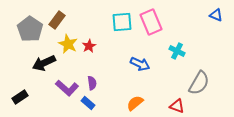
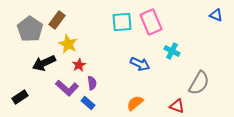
red star: moved 10 px left, 19 px down
cyan cross: moved 5 px left
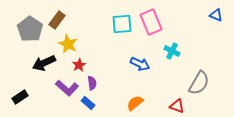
cyan square: moved 2 px down
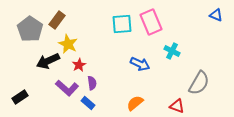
black arrow: moved 4 px right, 2 px up
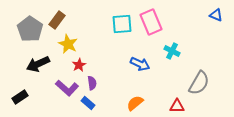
black arrow: moved 10 px left, 3 px down
red triangle: rotated 21 degrees counterclockwise
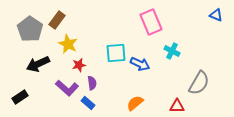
cyan square: moved 6 px left, 29 px down
red star: rotated 16 degrees clockwise
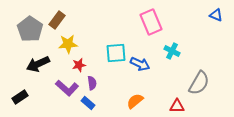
yellow star: rotated 30 degrees counterclockwise
orange semicircle: moved 2 px up
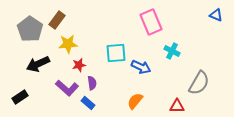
blue arrow: moved 1 px right, 3 px down
orange semicircle: rotated 12 degrees counterclockwise
